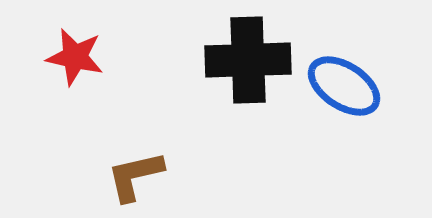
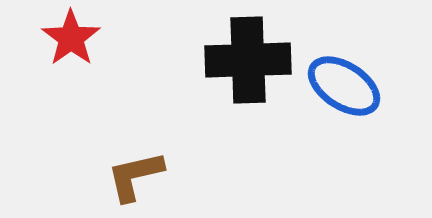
red star: moved 4 px left, 19 px up; rotated 24 degrees clockwise
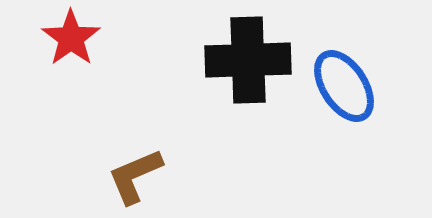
blue ellipse: rotated 24 degrees clockwise
brown L-shape: rotated 10 degrees counterclockwise
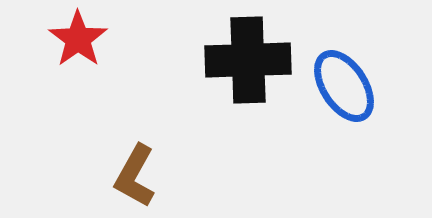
red star: moved 7 px right, 1 px down
brown L-shape: rotated 38 degrees counterclockwise
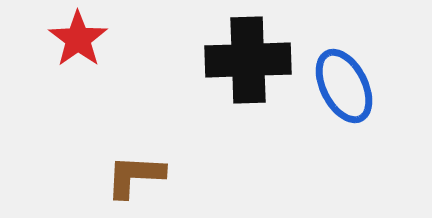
blue ellipse: rotated 6 degrees clockwise
brown L-shape: rotated 64 degrees clockwise
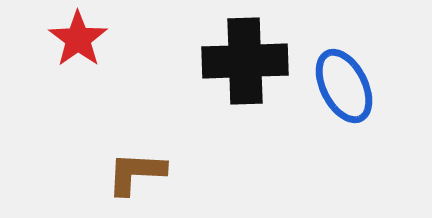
black cross: moved 3 px left, 1 px down
brown L-shape: moved 1 px right, 3 px up
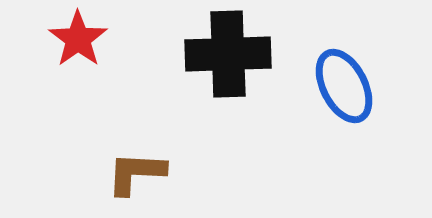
black cross: moved 17 px left, 7 px up
